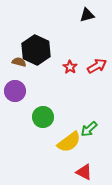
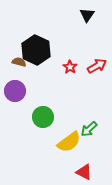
black triangle: rotated 42 degrees counterclockwise
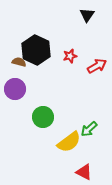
red star: moved 11 px up; rotated 24 degrees clockwise
purple circle: moved 2 px up
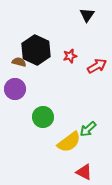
green arrow: moved 1 px left
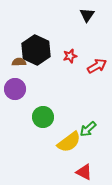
brown semicircle: rotated 16 degrees counterclockwise
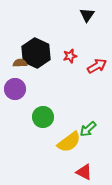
black hexagon: moved 3 px down
brown semicircle: moved 1 px right, 1 px down
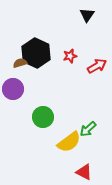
brown semicircle: rotated 16 degrees counterclockwise
purple circle: moved 2 px left
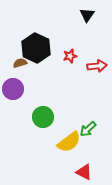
black hexagon: moved 5 px up
red arrow: rotated 24 degrees clockwise
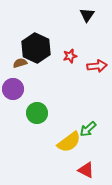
green circle: moved 6 px left, 4 px up
red triangle: moved 2 px right, 2 px up
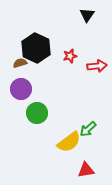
purple circle: moved 8 px right
red triangle: rotated 36 degrees counterclockwise
